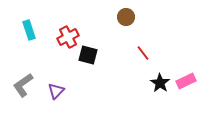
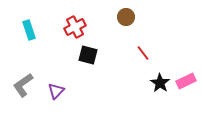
red cross: moved 7 px right, 10 px up
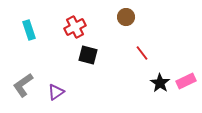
red line: moved 1 px left
purple triangle: moved 1 px down; rotated 12 degrees clockwise
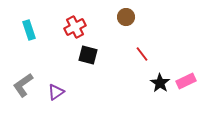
red line: moved 1 px down
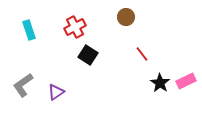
black square: rotated 18 degrees clockwise
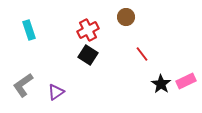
red cross: moved 13 px right, 3 px down
black star: moved 1 px right, 1 px down
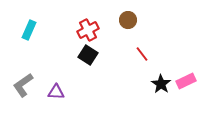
brown circle: moved 2 px right, 3 px down
cyan rectangle: rotated 42 degrees clockwise
purple triangle: rotated 36 degrees clockwise
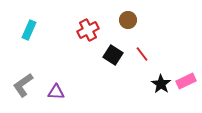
black square: moved 25 px right
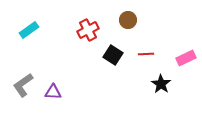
cyan rectangle: rotated 30 degrees clockwise
red line: moved 4 px right; rotated 56 degrees counterclockwise
pink rectangle: moved 23 px up
purple triangle: moved 3 px left
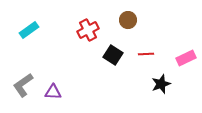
black star: rotated 18 degrees clockwise
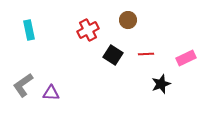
cyan rectangle: rotated 66 degrees counterclockwise
purple triangle: moved 2 px left, 1 px down
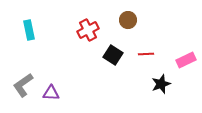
pink rectangle: moved 2 px down
